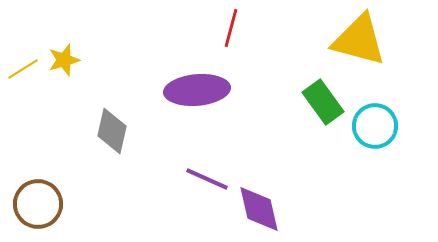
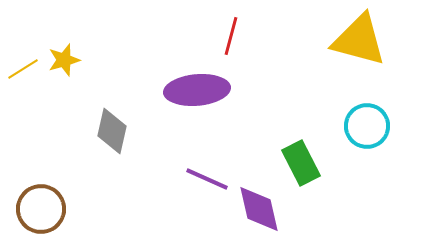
red line: moved 8 px down
green rectangle: moved 22 px left, 61 px down; rotated 9 degrees clockwise
cyan circle: moved 8 px left
brown circle: moved 3 px right, 5 px down
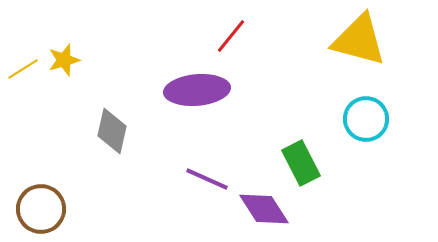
red line: rotated 24 degrees clockwise
cyan circle: moved 1 px left, 7 px up
purple diamond: moved 5 px right; rotated 20 degrees counterclockwise
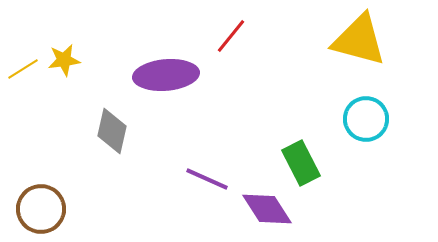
yellow star: rotated 8 degrees clockwise
purple ellipse: moved 31 px left, 15 px up
purple diamond: moved 3 px right
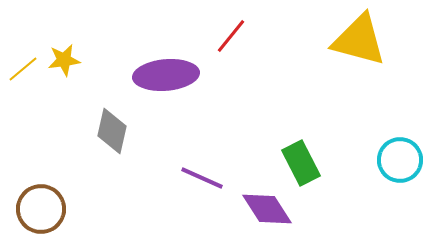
yellow line: rotated 8 degrees counterclockwise
cyan circle: moved 34 px right, 41 px down
purple line: moved 5 px left, 1 px up
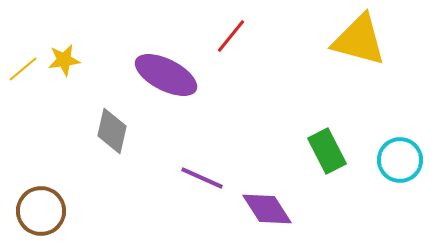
purple ellipse: rotated 32 degrees clockwise
green rectangle: moved 26 px right, 12 px up
brown circle: moved 2 px down
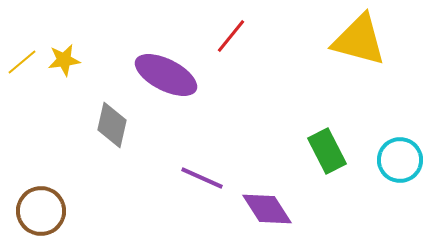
yellow line: moved 1 px left, 7 px up
gray diamond: moved 6 px up
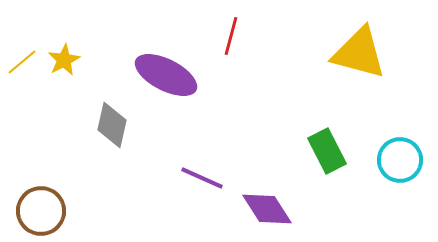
red line: rotated 24 degrees counterclockwise
yellow triangle: moved 13 px down
yellow star: rotated 20 degrees counterclockwise
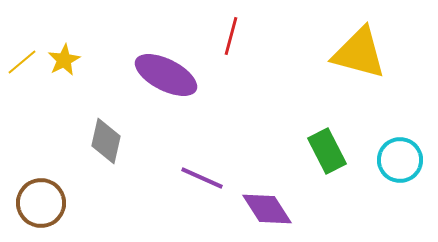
gray diamond: moved 6 px left, 16 px down
brown circle: moved 8 px up
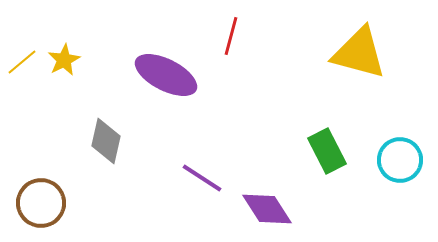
purple line: rotated 9 degrees clockwise
